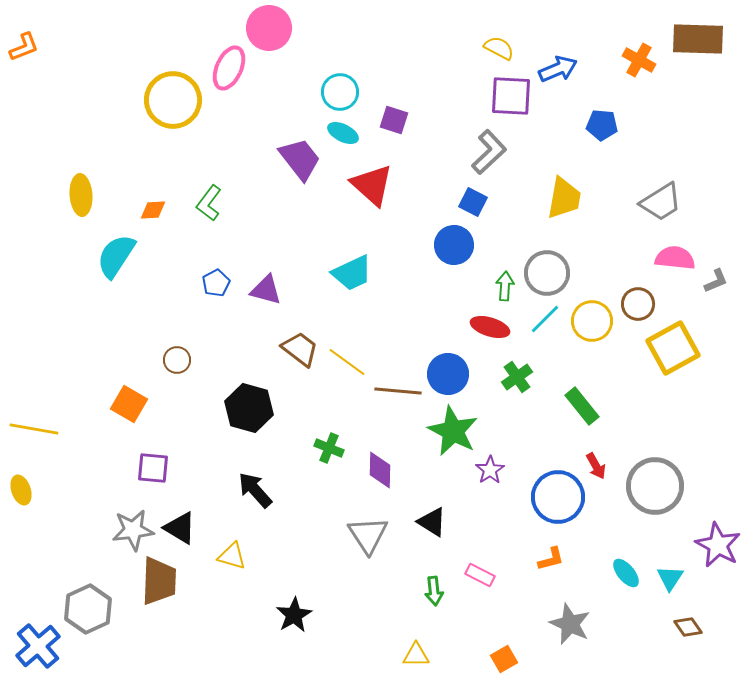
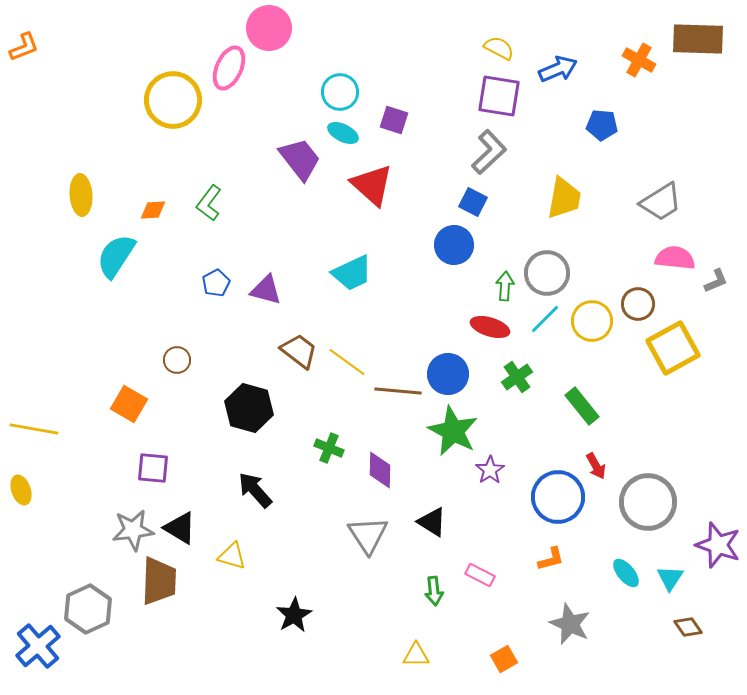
purple square at (511, 96): moved 12 px left; rotated 6 degrees clockwise
brown trapezoid at (300, 349): moved 1 px left, 2 px down
gray circle at (655, 486): moved 7 px left, 16 px down
purple star at (718, 545): rotated 9 degrees counterclockwise
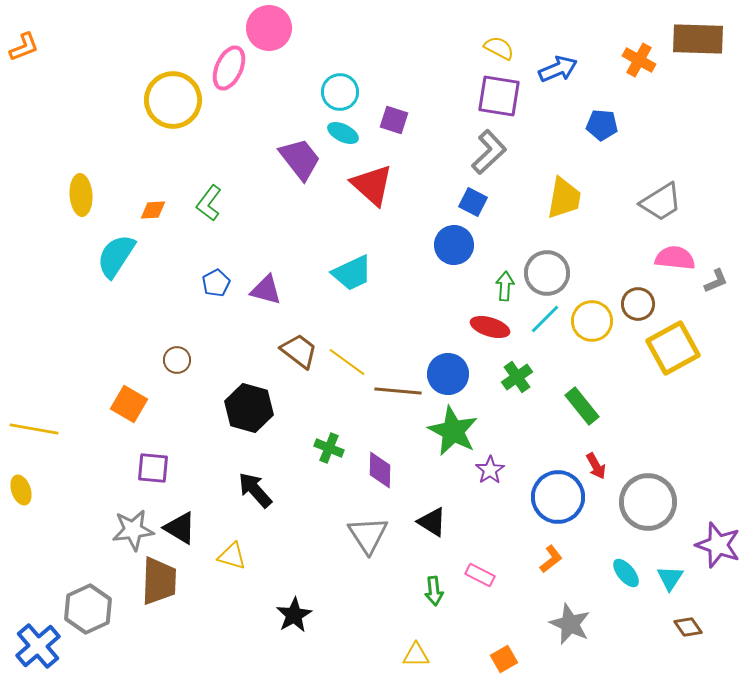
orange L-shape at (551, 559): rotated 24 degrees counterclockwise
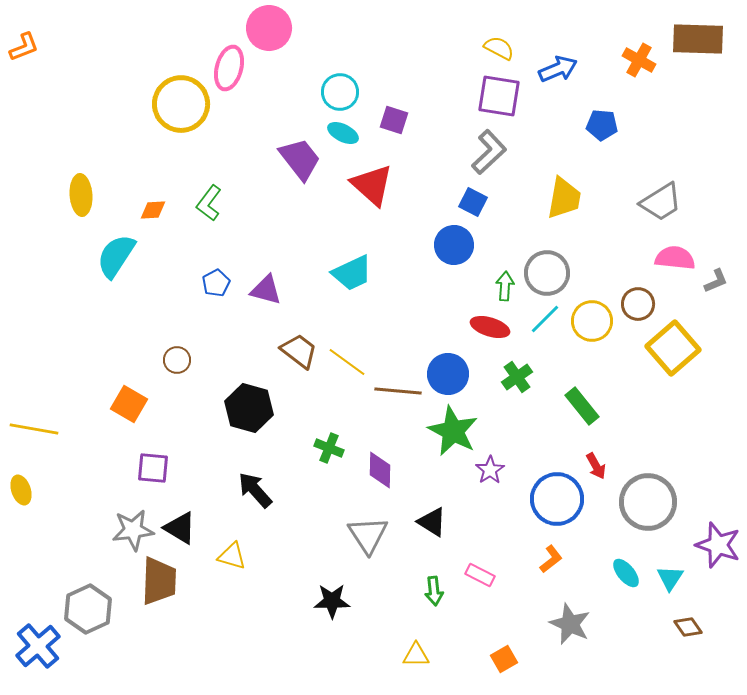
pink ellipse at (229, 68): rotated 9 degrees counterclockwise
yellow circle at (173, 100): moved 8 px right, 4 px down
yellow square at (673, 348): rotated 12 degrees counterclockwise
blue circle at (558, 497): moved 1 px left, 2 px down
black star at (294, 615): moved 38 px right, 14 px up; rotated 30 degrees clockwise
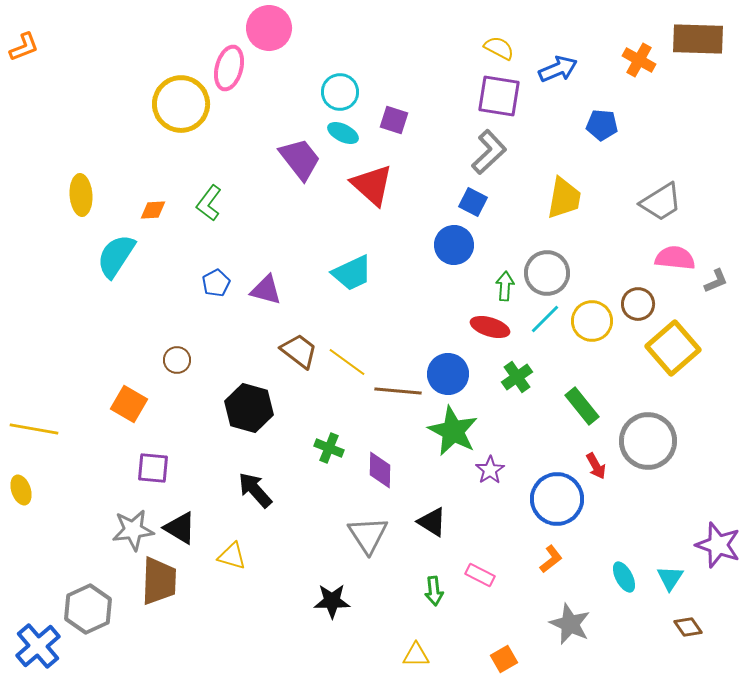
gray circle at (648, 502): moved 61 px up
cyan ellipse at (626, 573): moved 2 px left, 4 px down; rotated 12 degrees clockwise
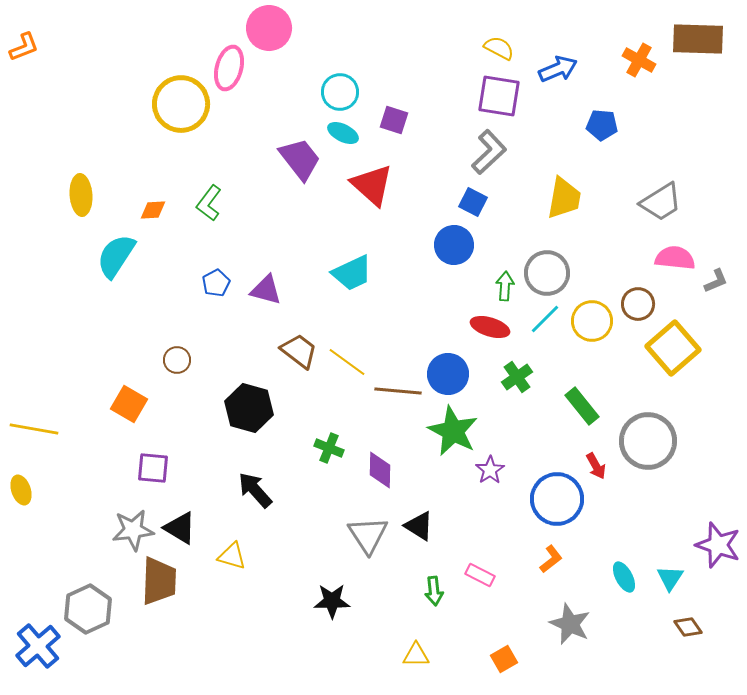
black triangle at (432, 522): moved 13 px left, 4 px down
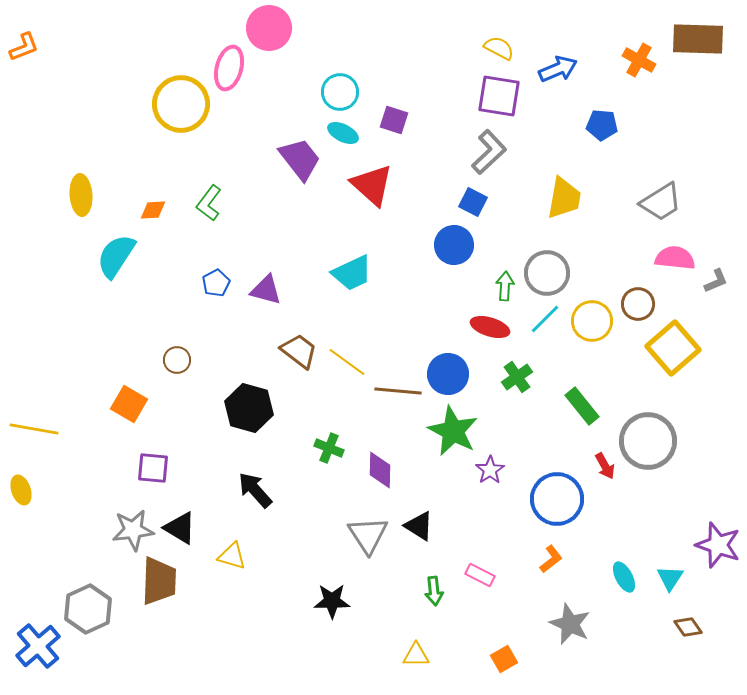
red arrow at (596, 466): moved 9 px right
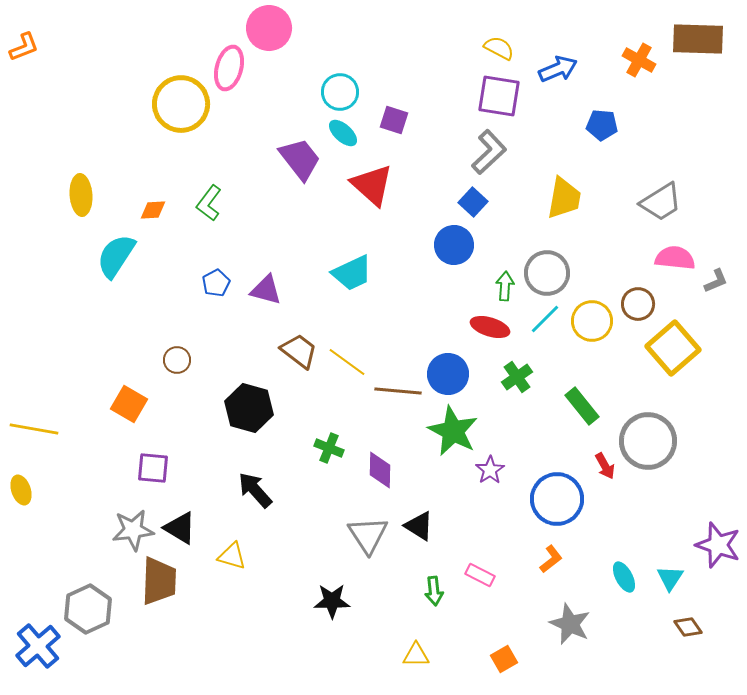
cyan ellipse at (343, 133): rotated 16 degrees clockwise
blue square at (473, 202): rotated 16 degrees clockwise
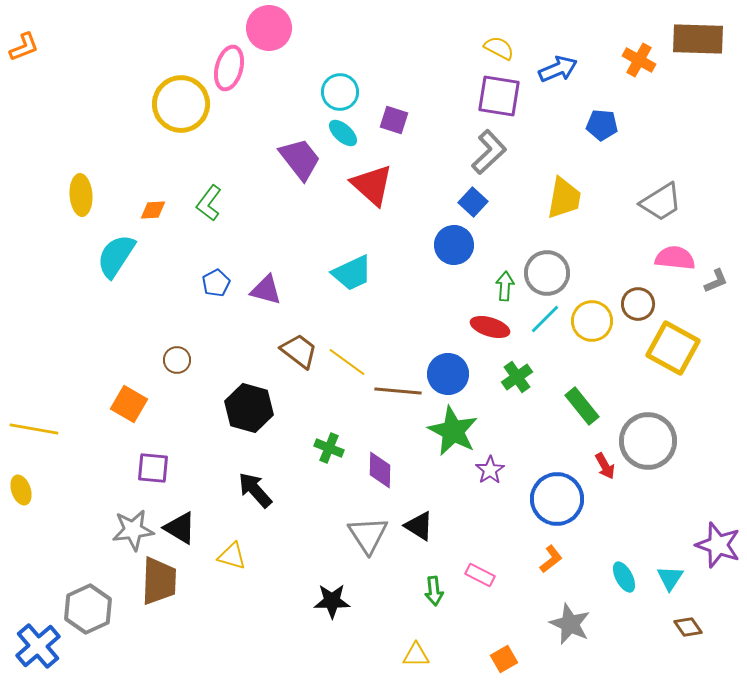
yellow square at (673, 348): rotated 20 degrees counterclockwise
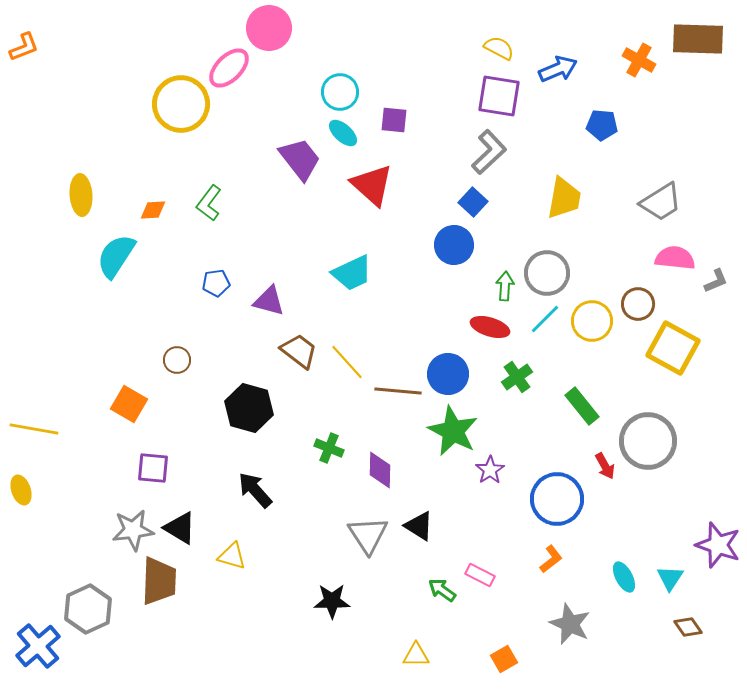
pink ellipse at (229, 68): rotated 30 degrees clockwise
purple square at (394, 120): rotated 12 degrees counterclockwise
blue pentagon at (216, 283): rotated 20 degrees clockwise
purple triangle at (266, 290): moved 3 px right, 11 px down
yellow line at (347, 362): rotated 12 degrees clockwise
green arrow at (434, 591): moved 8 px right, 1 px up; rotated 132 degrees clockwise
